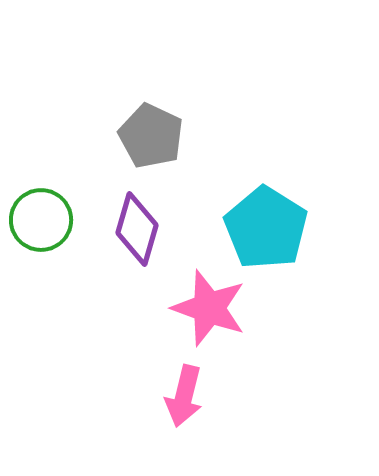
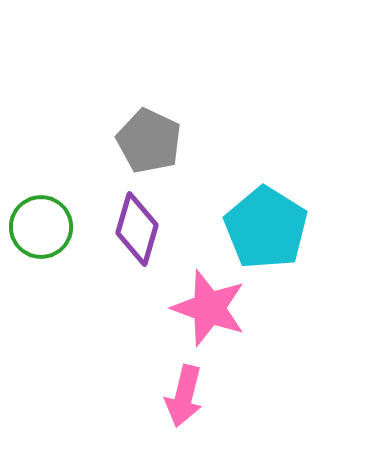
gray pentagon: moved 2 px left, 5 px down
green circle: moved 7 px down
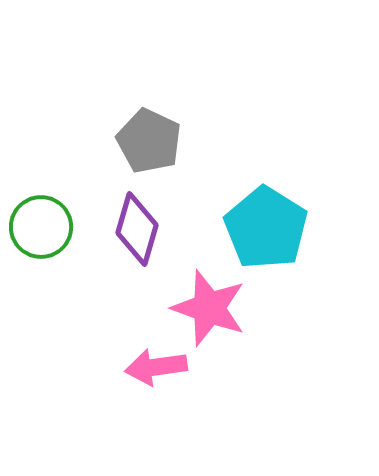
pink arrow: moved 28 px left, 29 px up; rotated 68 degrees clockwise
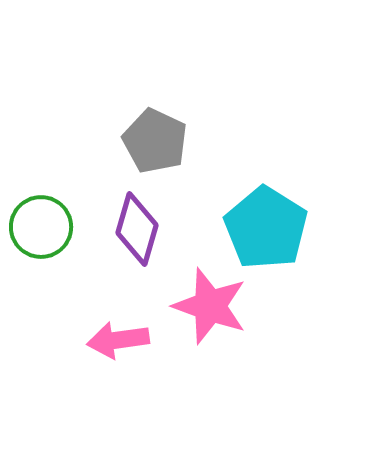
gray pentagon: moved 6 px right
pink star: moved 1 px right, 2 px up
pink arrow: moved 38 px left, 27 px up
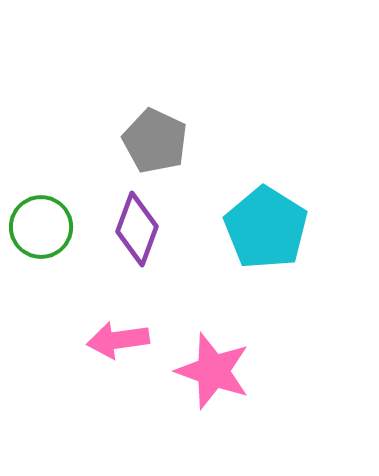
purple diamond: rotated 4 degrees clockwise
pink star: moved 3 px right, 65 px down
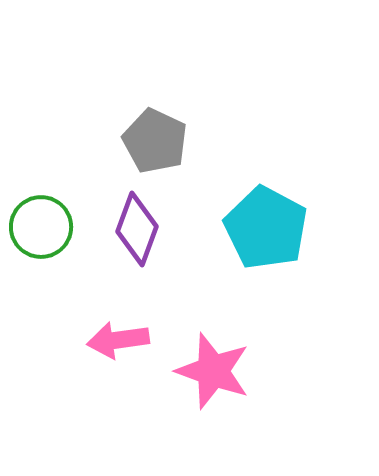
cyan pentagon: rotated 4 degrees counterclockwise
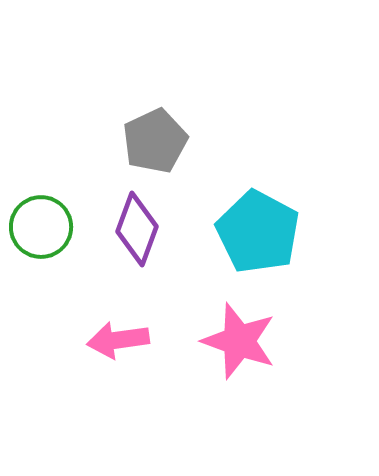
gray pentagon: rotated 22 degrees clockwise
cyan pentagon: moved 8 px left, 4 px down
pink star: moved 26 px right, 30 px up
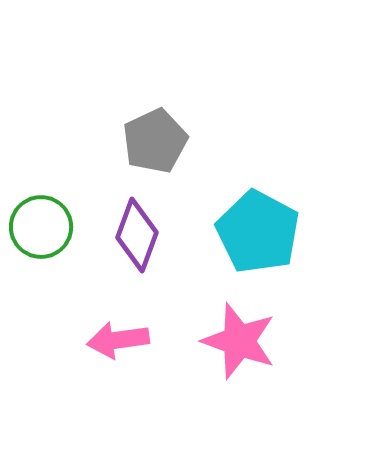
purple diamond: moved 6 px down
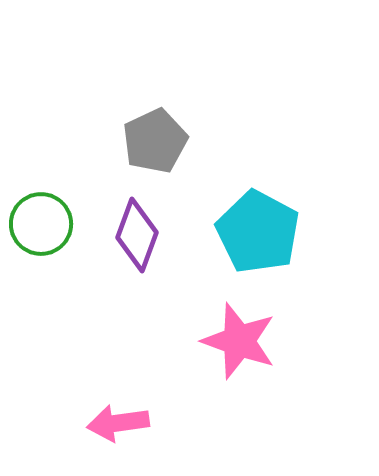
green circle: moved 3 px up
pink arrow: moved 83 px down
